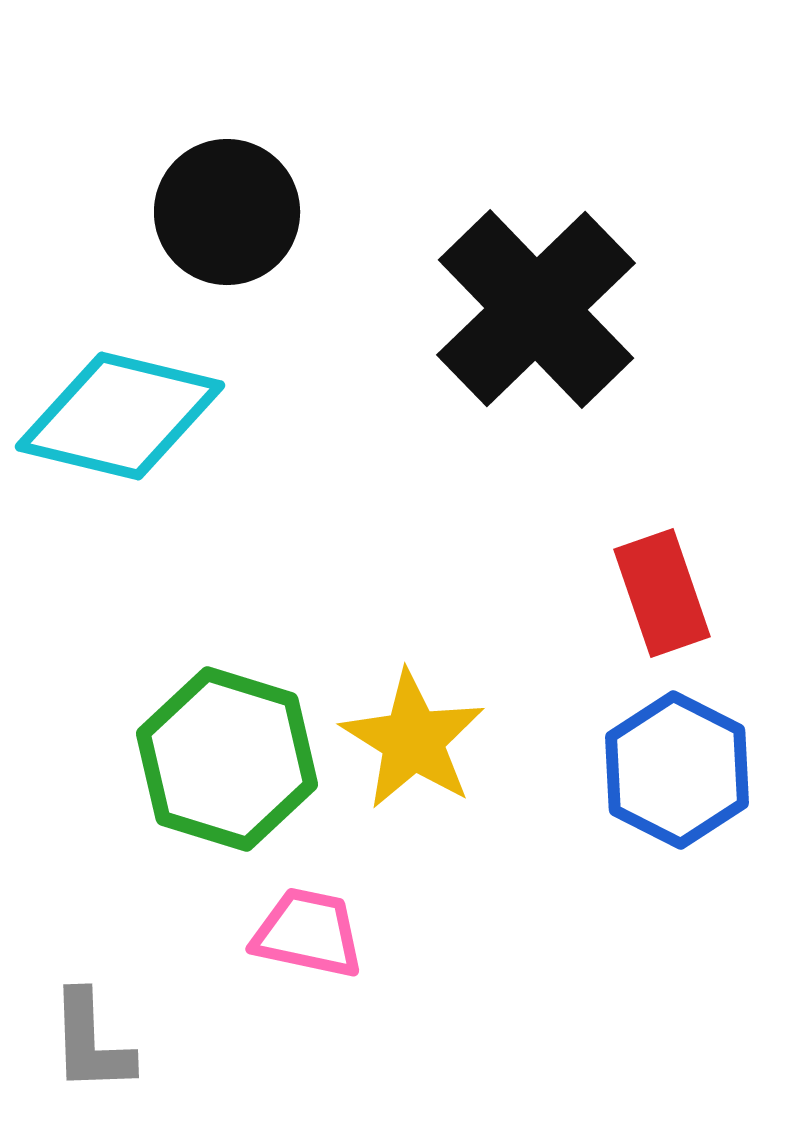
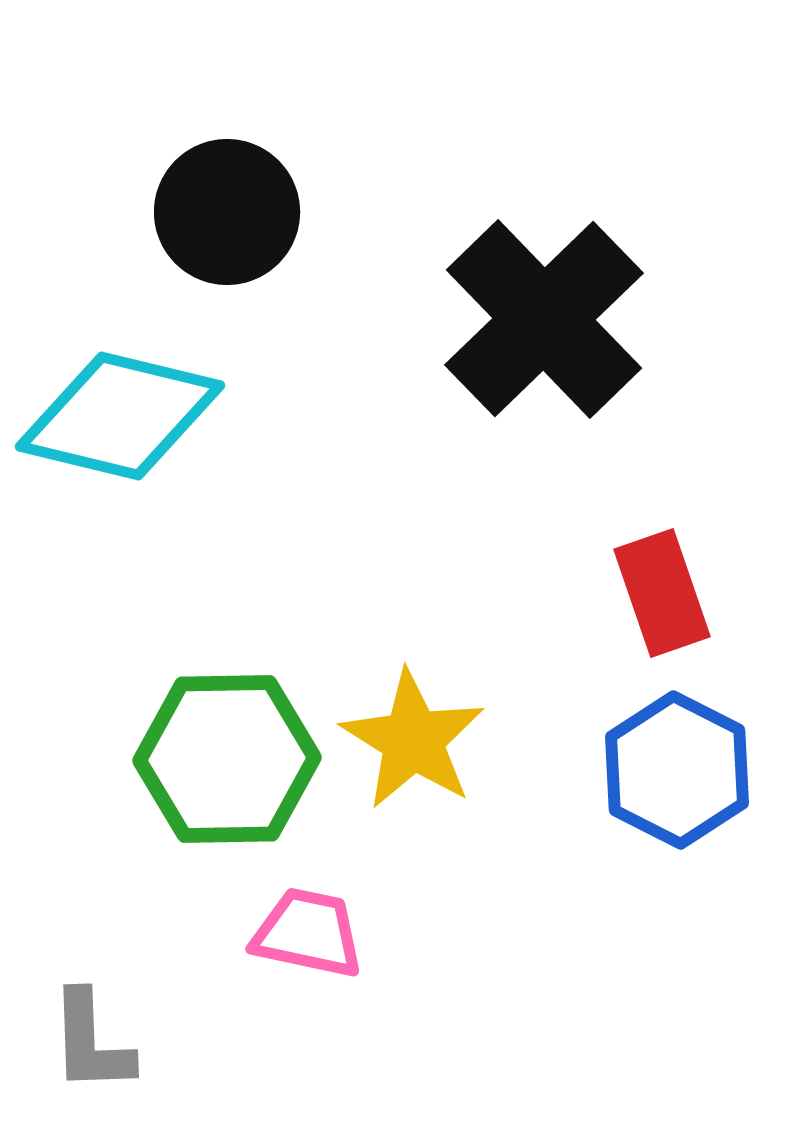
black cross: moved 8 px right, 10 px down
green hexagon: rotated 18 degrees counterclockwise
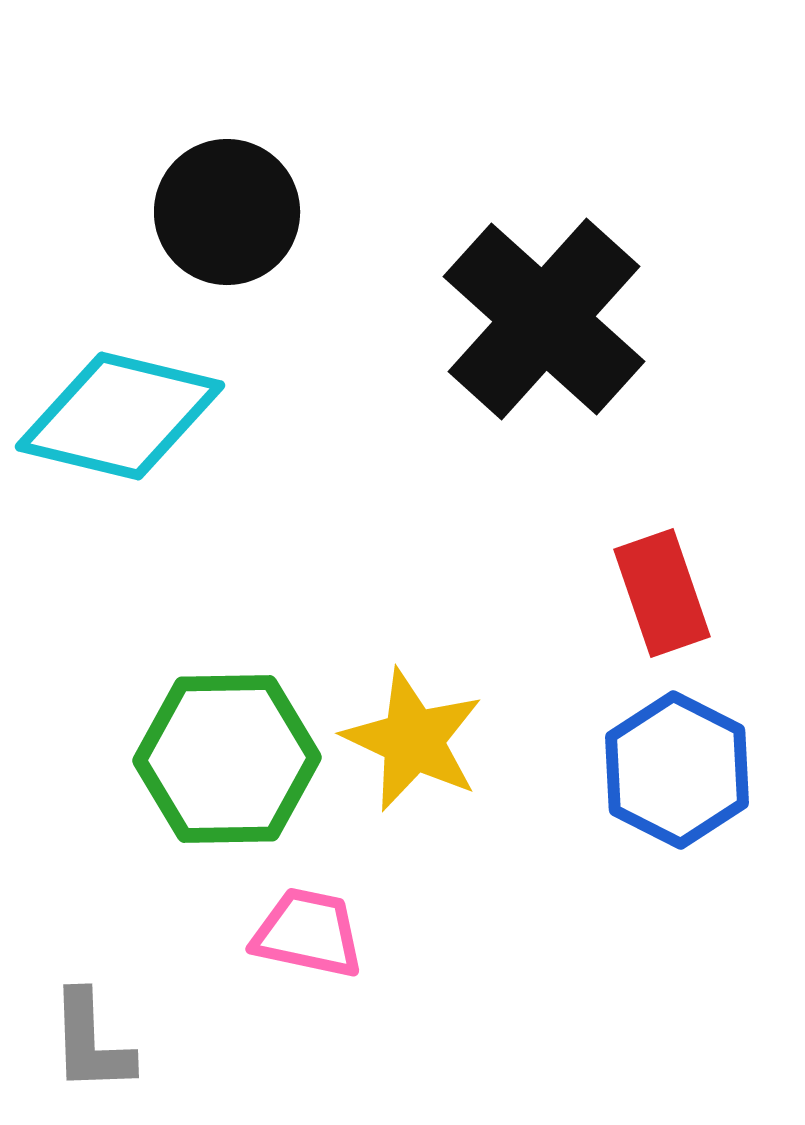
black cross: rotated 4 degrees counterclockwise
yellow star: rotated 7 degrees counterclockwise
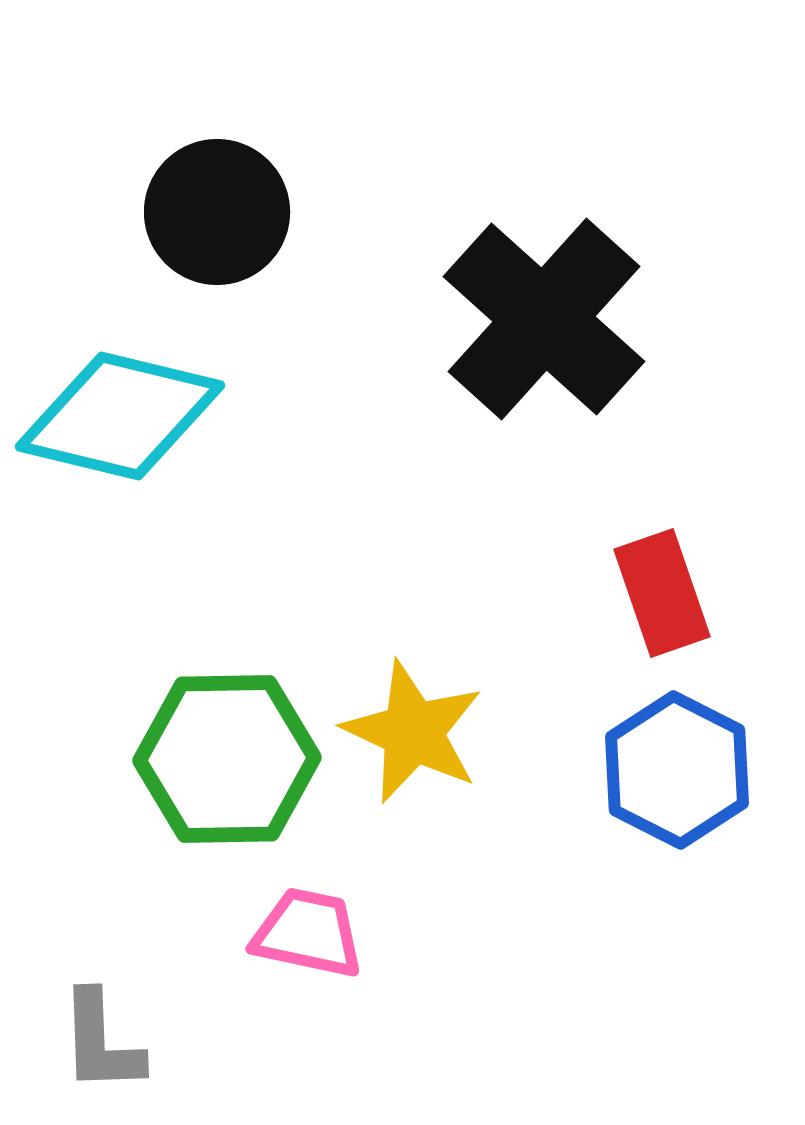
black circle: moved 10 px left
yellow star: moved 8 px up
gray L-shape: moved 10 px right
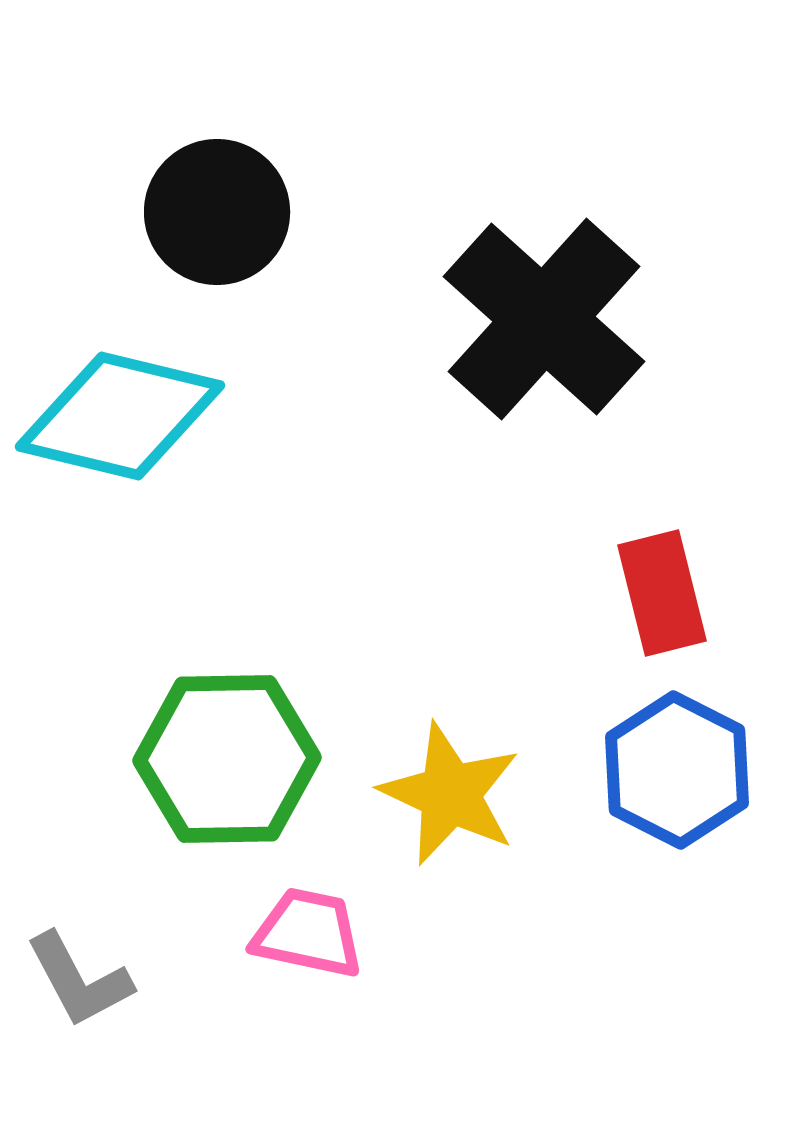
red rectangle: rotated 5 degrees clockwise
yellow star: moved 37 px right, 62 px down
gray L-shape: moved 22 px left, 62 px up; rotated 26 degrees counterclockwise
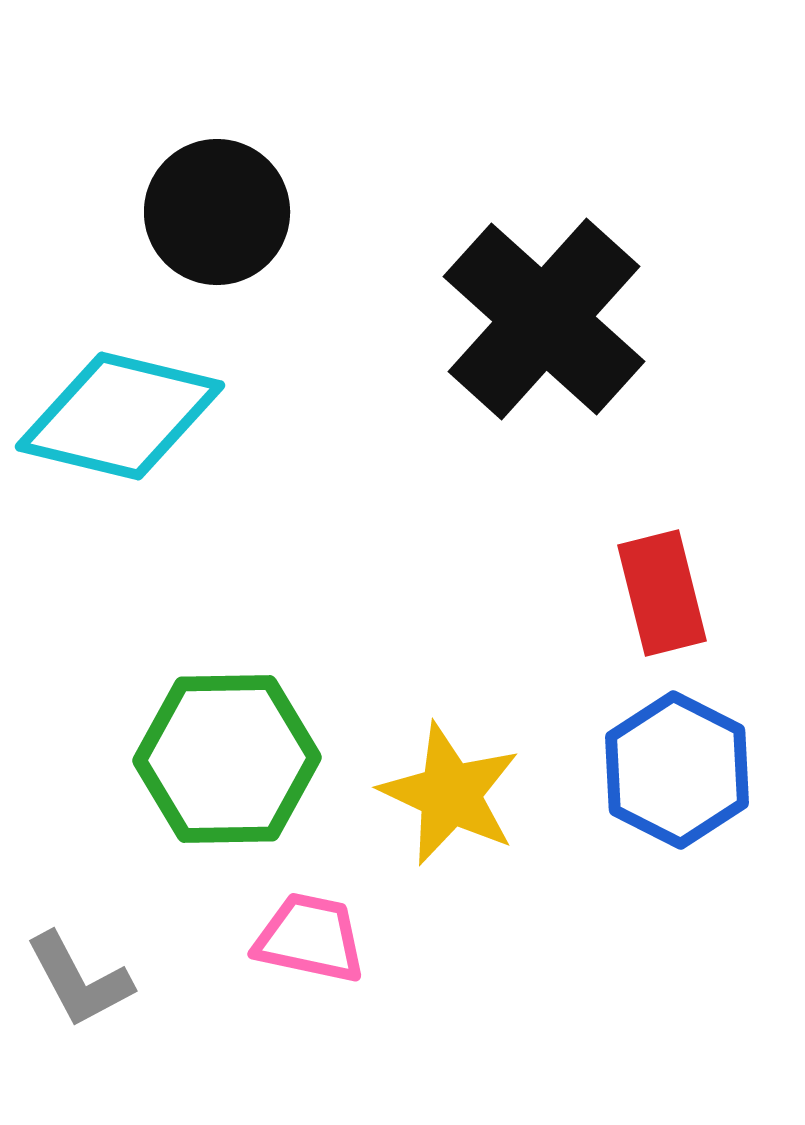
pink trapezoid: moved 2 px right, 5 px down
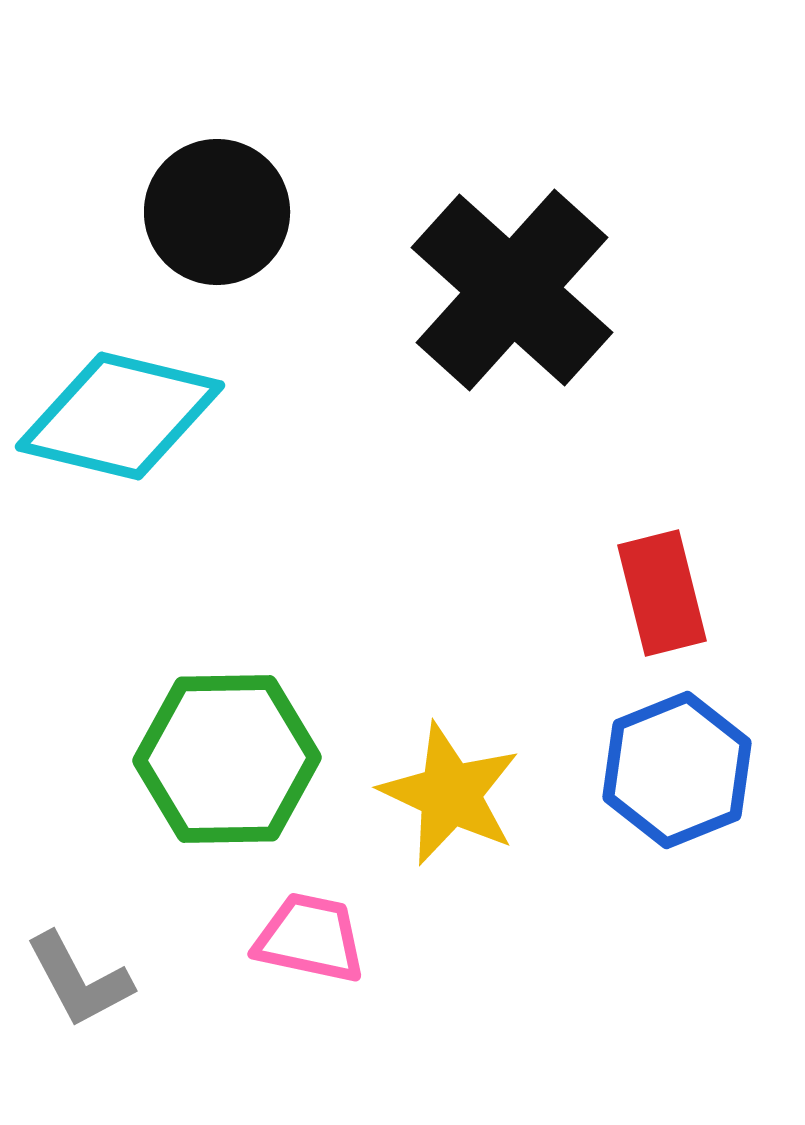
black cross: moved 32 px left, 29 px up
blue hexagon: rotated 11 degrees clockwise
